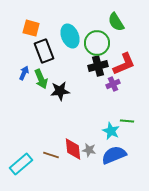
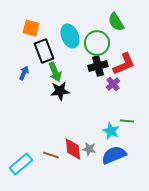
green arrow: moved 14 px right, 7 px up
purple cross: rotated 16 degrees counterclockwise
gray star: moved 1 px up
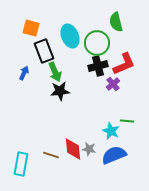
green semicircle: rotated 18 degrees clockwise
cyan rectangle: rotated 40 degrees counterclockwise
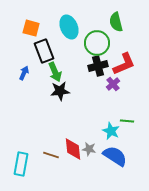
cyan ellipse: moved 1 px left, 9 px up
blue semicircle: moved 1 px right, 1 px down; rotated 55 degrees clockwise
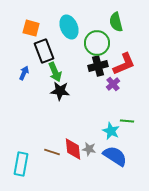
black star: rotated 12 degrees clockwise
brown line: moved 1 px right, 3 px up
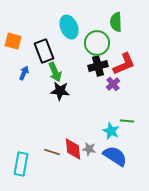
green semicircle: rotated 12 degrees clockwise
orange square: moved 18 px left, 13 px down
